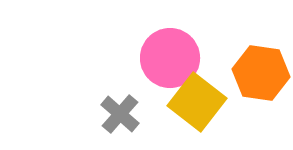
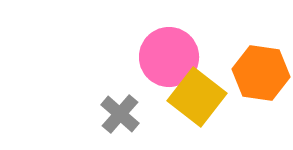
pink circle: moved 1 px left, 1 px up
yellow square: moved 5 px up
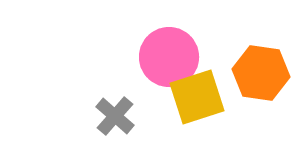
yellow square: rotated 34 degrees clockwise
gray cross: moved 5 px left, 2 px down
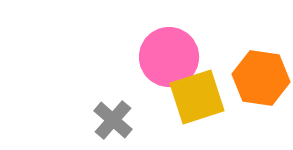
orange hexagon: moved 5 px down
gray cross: moved 2 px left, 4 px down
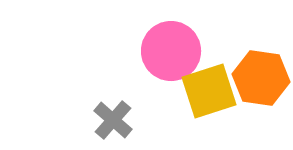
pink circle: moved 2 px right, 6 px up
yellow square: moved 12 px right, 6 px up
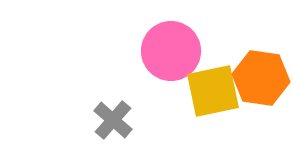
yellow square: moved 4 px right; rotated 6 degrees clockwise
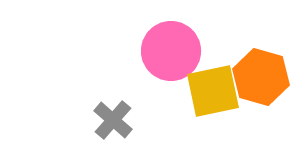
orange hexagon: moved 1 px up; rotated 8 degrees clockwise
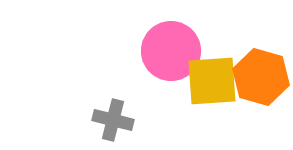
yellow square: moved 1 px left, 10 px up; rotated 8 degrees clockwise
gray cross: rotated 27 degrees counterclockwise
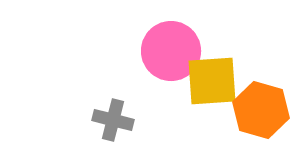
orange hexagon: moved 33 px down
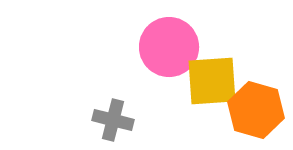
pink circle: moved 2 px left, 4 px up
orange hexagon: moved 5 px left
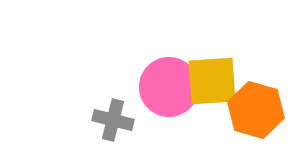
pink circle: moved 40 px down
